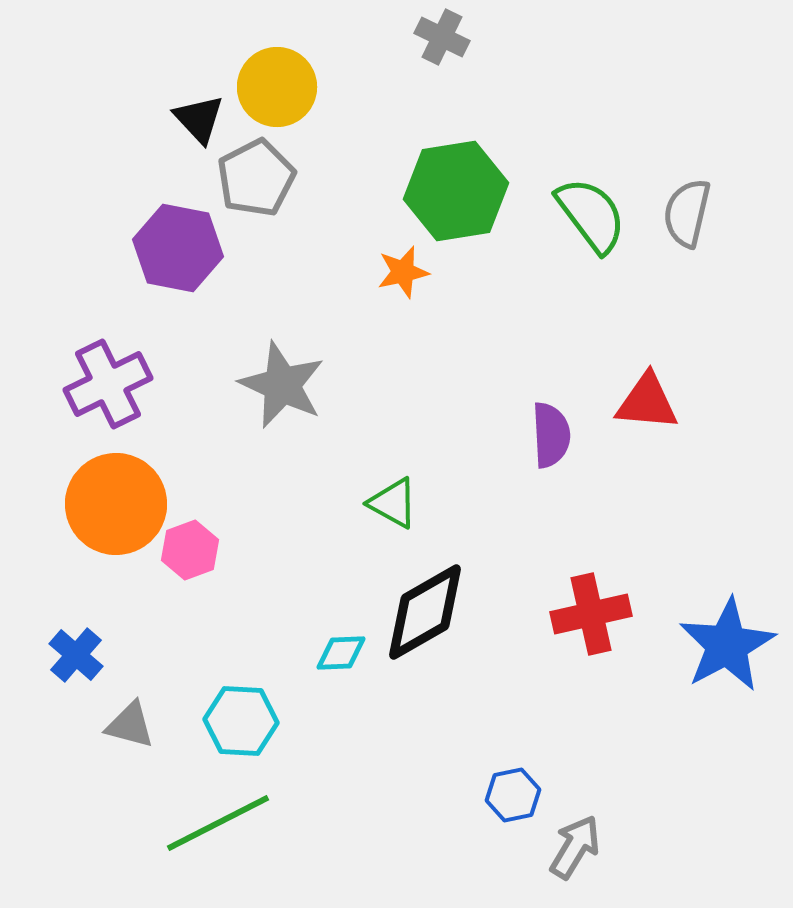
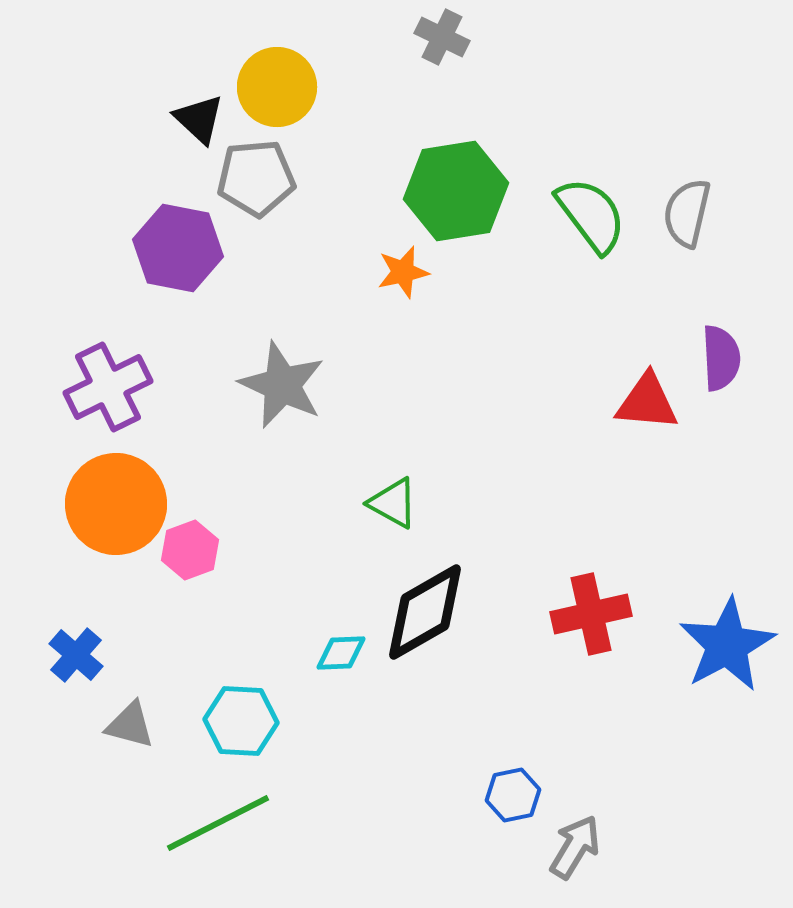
black triangle: rotated 4 degrees counterclockwise
gray pentagon: rotated 22 degrees clockwise
purple cross: moved 3 px down
purple semicircle: moved 170 px right, 77 px up
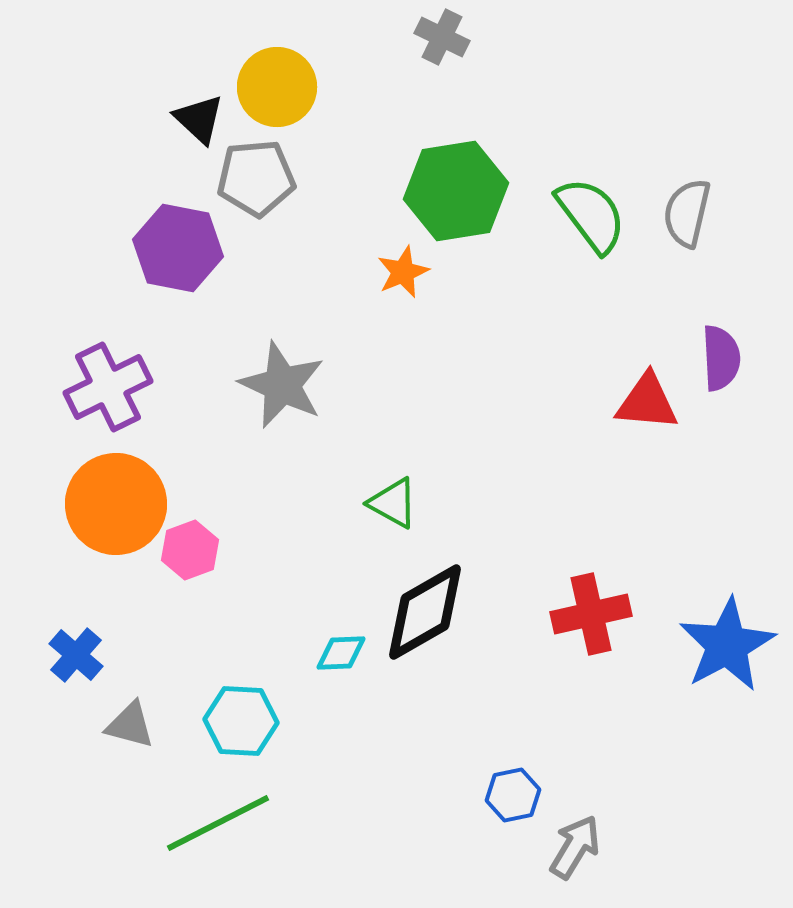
orange star: rotated 10 degrees counterclockwise
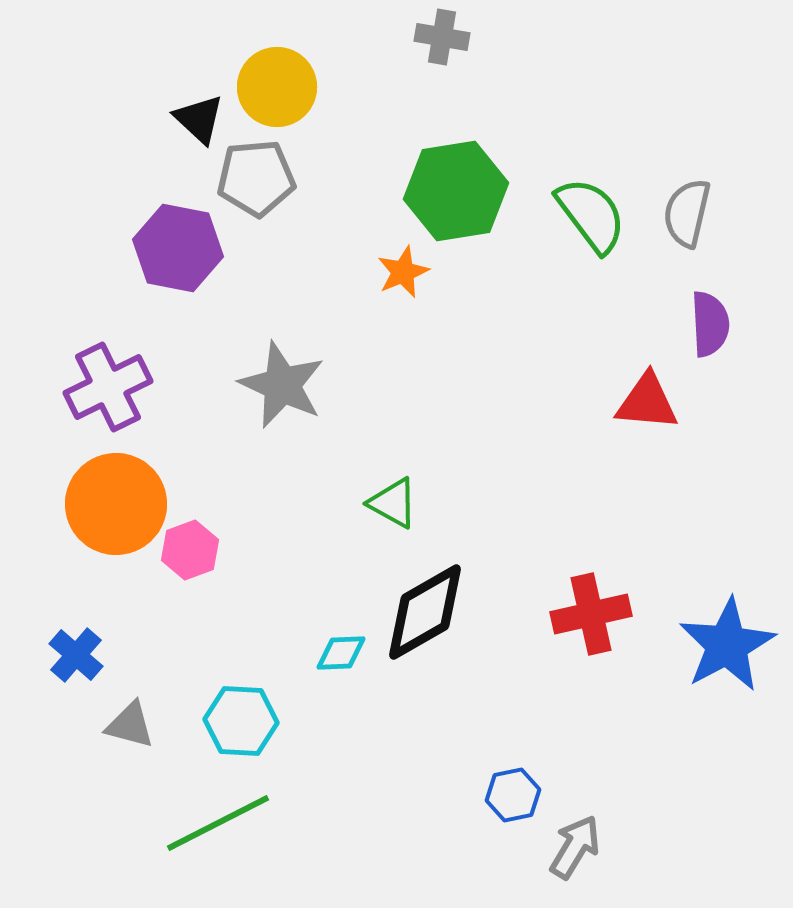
gray cross: rotated 16 degrees counterclockwise
purple semicircle: moved 11 px left, 34 px up
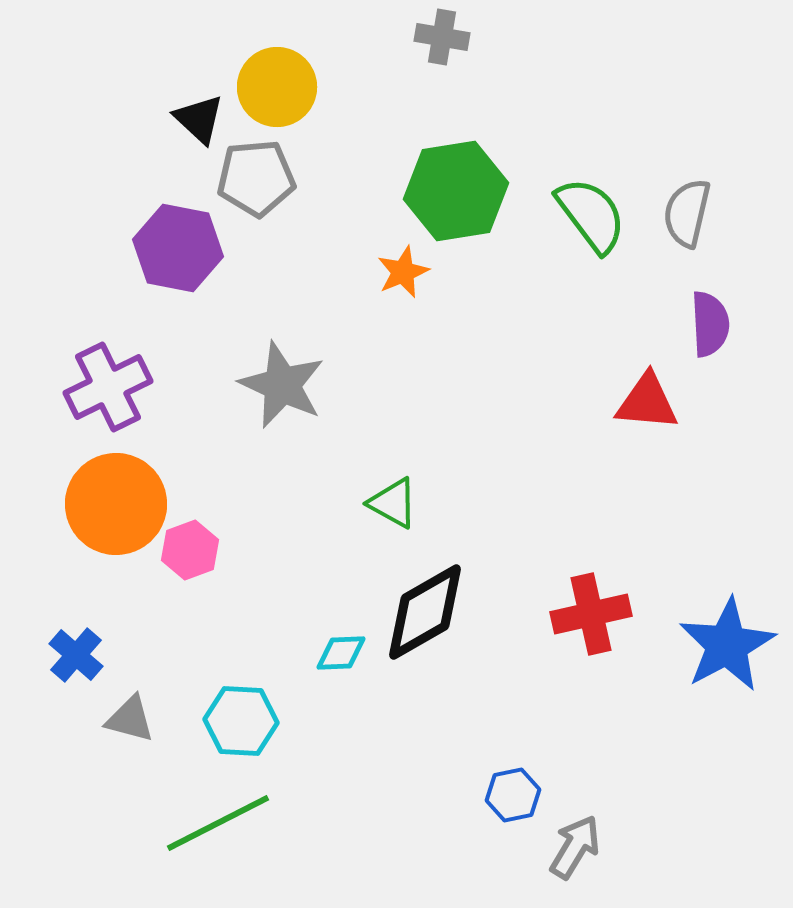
gray triangle: moved 6 px up
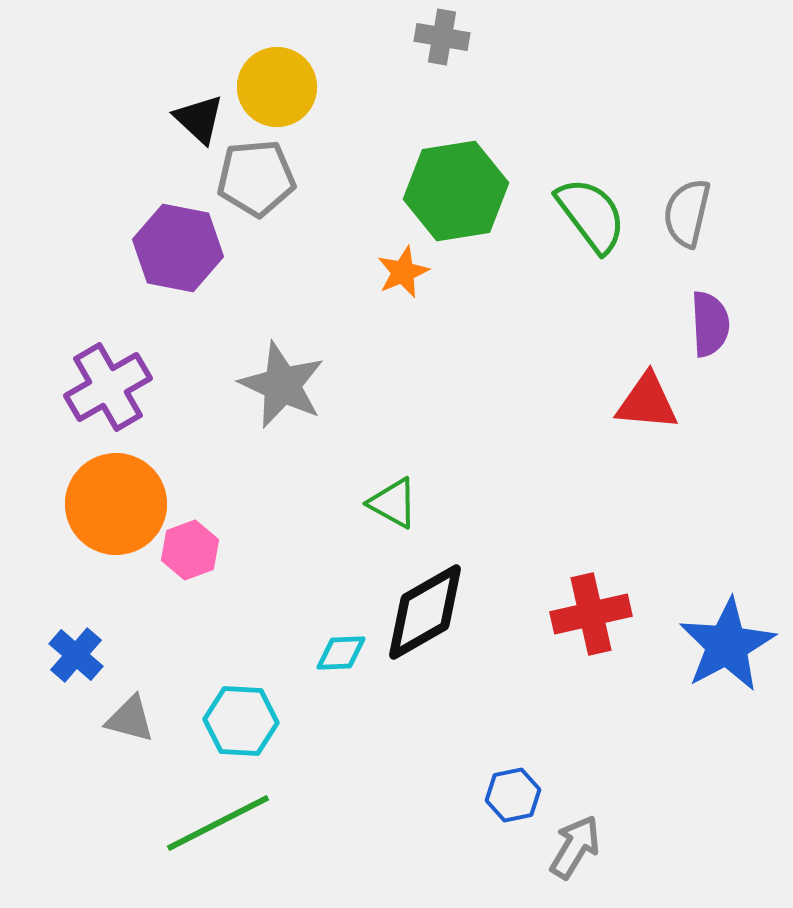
purple cross: rotated 4 degrees counterclockwise
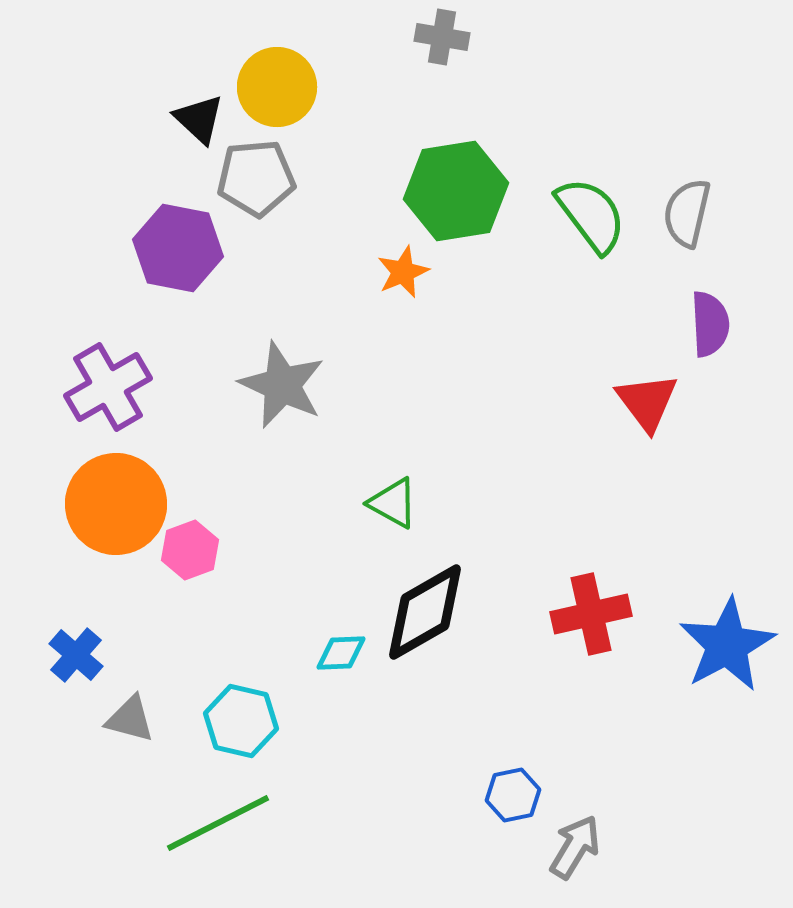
red triangle: rotated 48 degrees clockwise
cyan hexagon: rotated 10 degrees clockwise
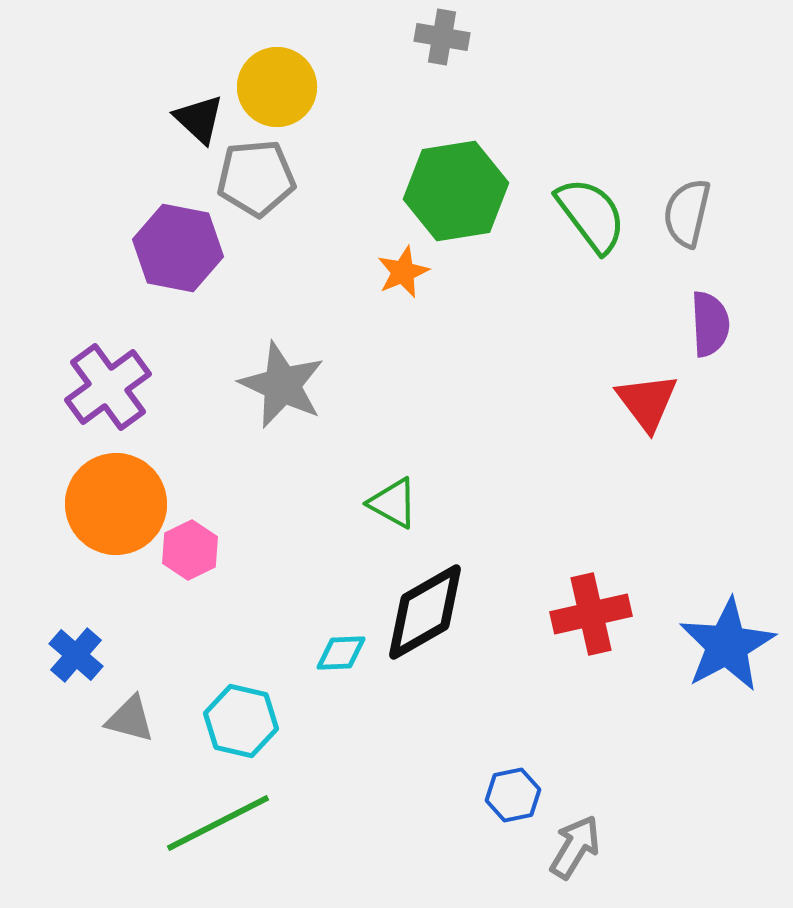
purple cross: rotated 6 degrees counterclockwise
pink hexagon: rotated 6 degrees counterclockwise
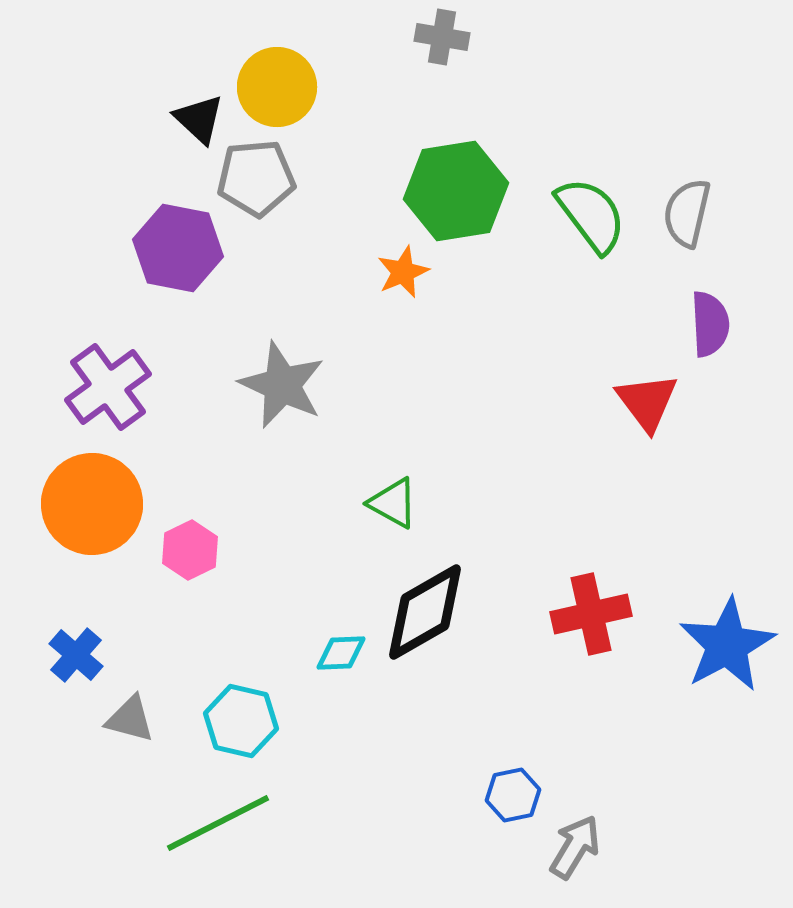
orange circle: moved 24 px left
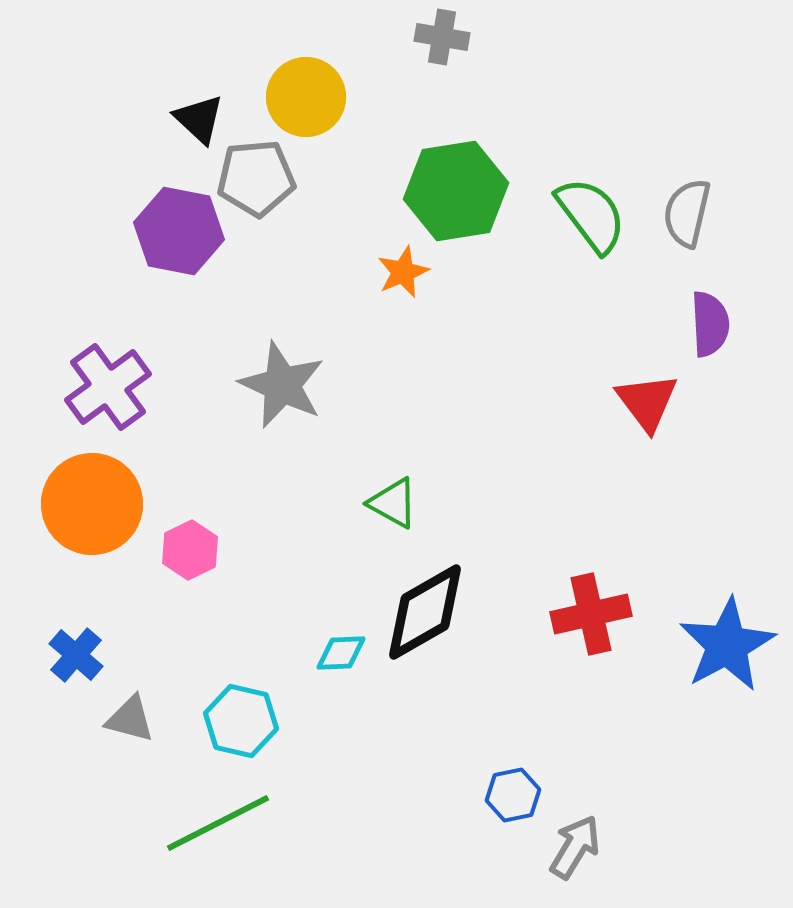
yellow circle: moved 29 px right, 10 px down
purple hexagon: moved 1 px right, 17 px up
